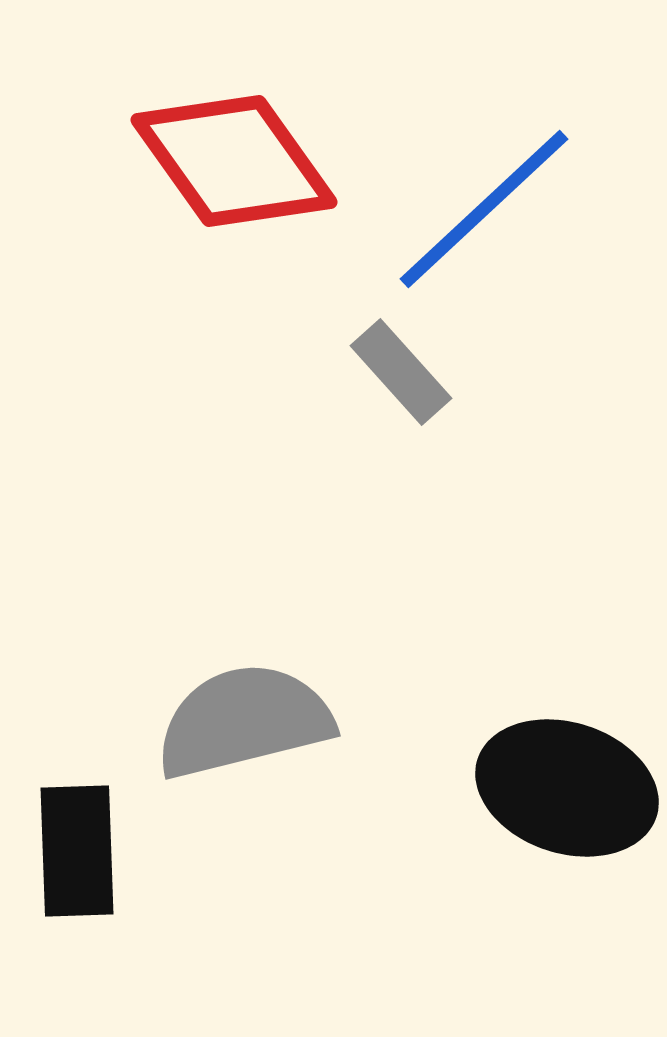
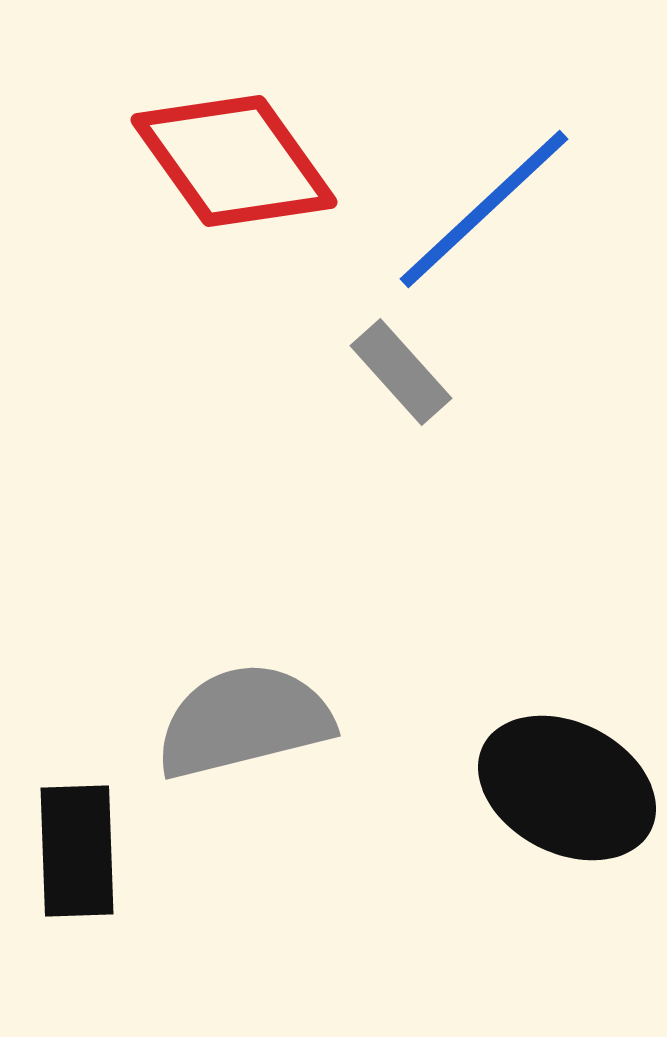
black ellipse: rotated 9 degrees clockwise
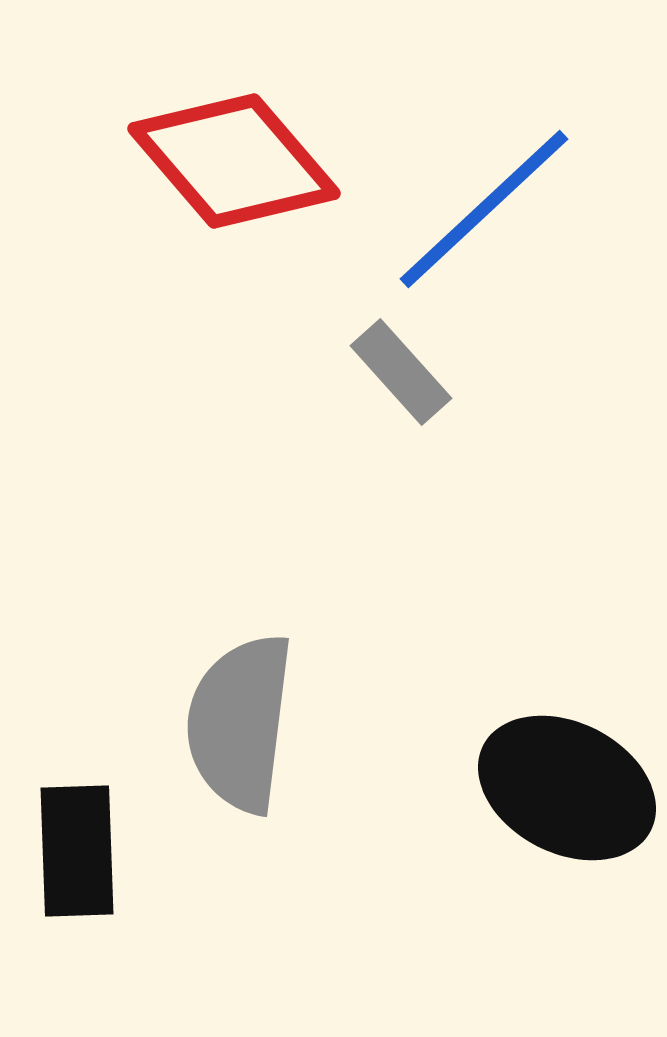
red diamond: rotated 5 degrees counterclockwise
gray semicircle: moved 4 px left, 2 px down; rotated 69 degrees counterclockwise
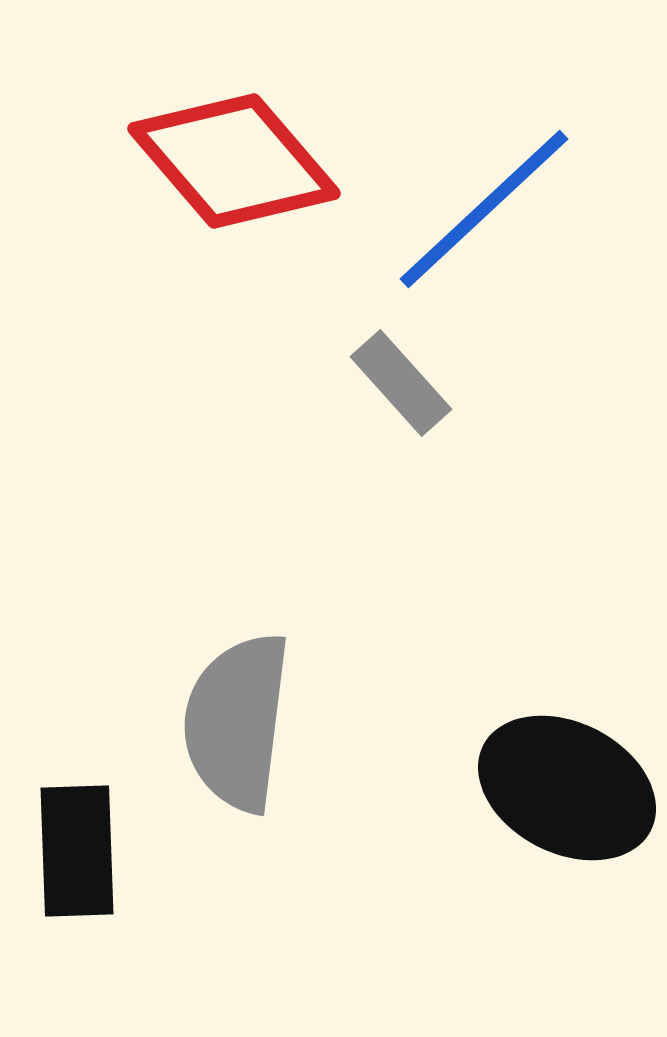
gray rectangle: moved 11 px down
gray semicircle: moved 3 px left, 1 px up
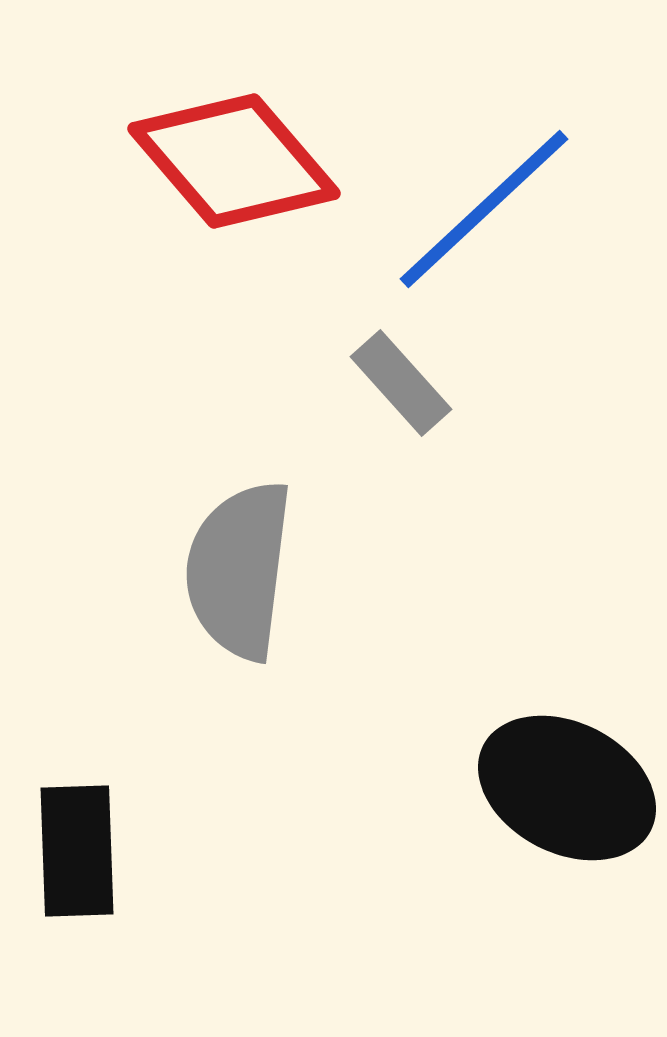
gray semicircle: moved 2 px right, 152 px up
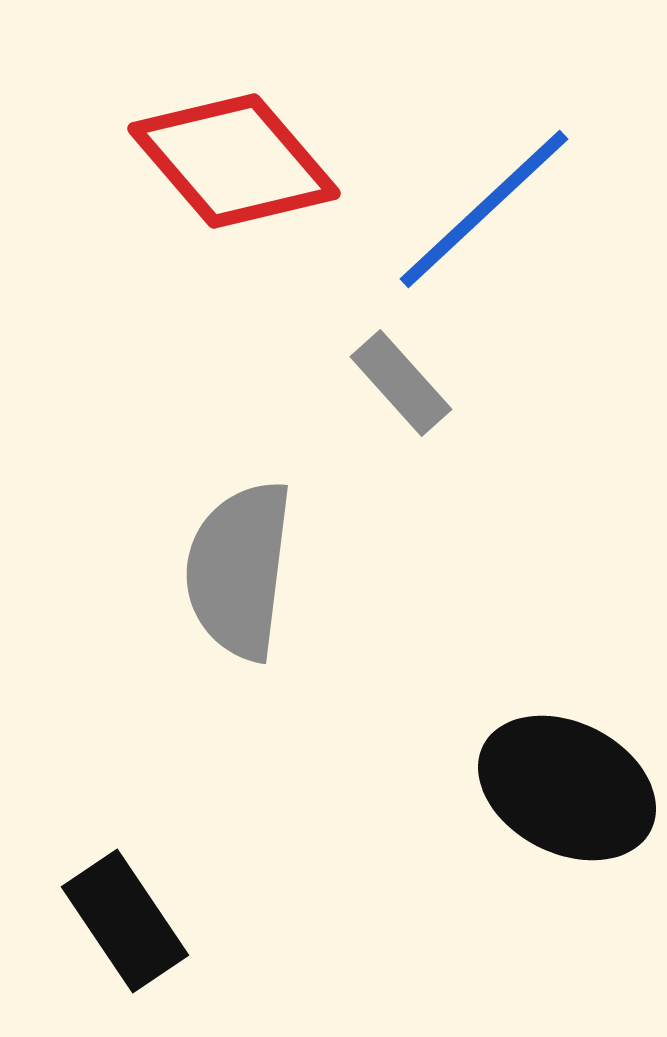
black rectangle: moved 48 px right, 70 px down; rotated 32 degrees counterclockwise
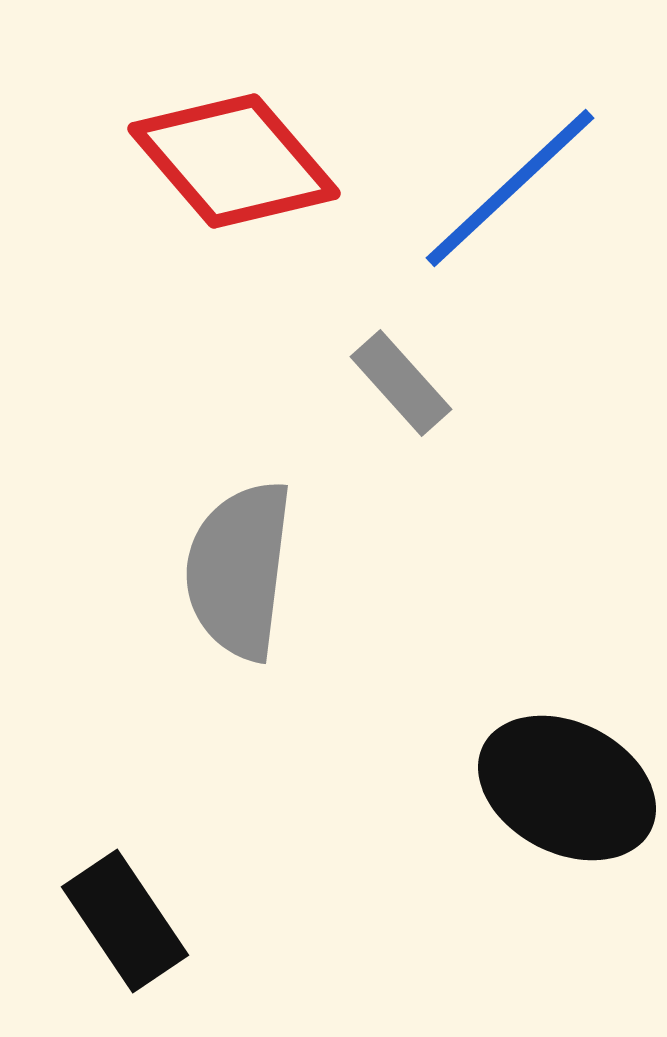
blue line: moved 26 px right, 21 px up
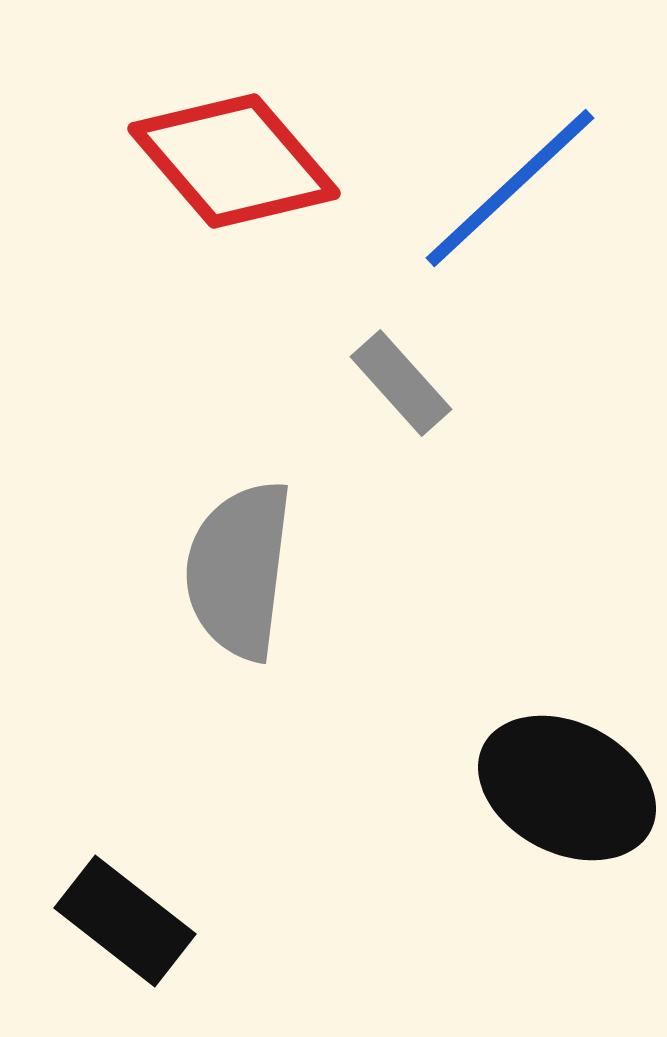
black rectangle: rotated 18 degrees counterclockwise
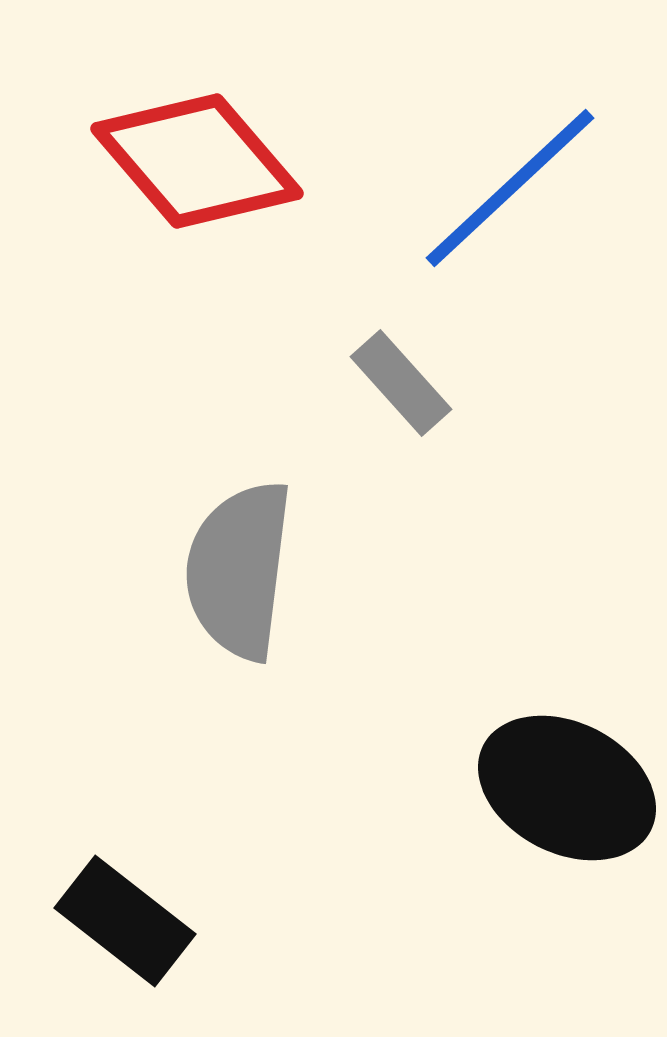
red diamond: moved 37 px left
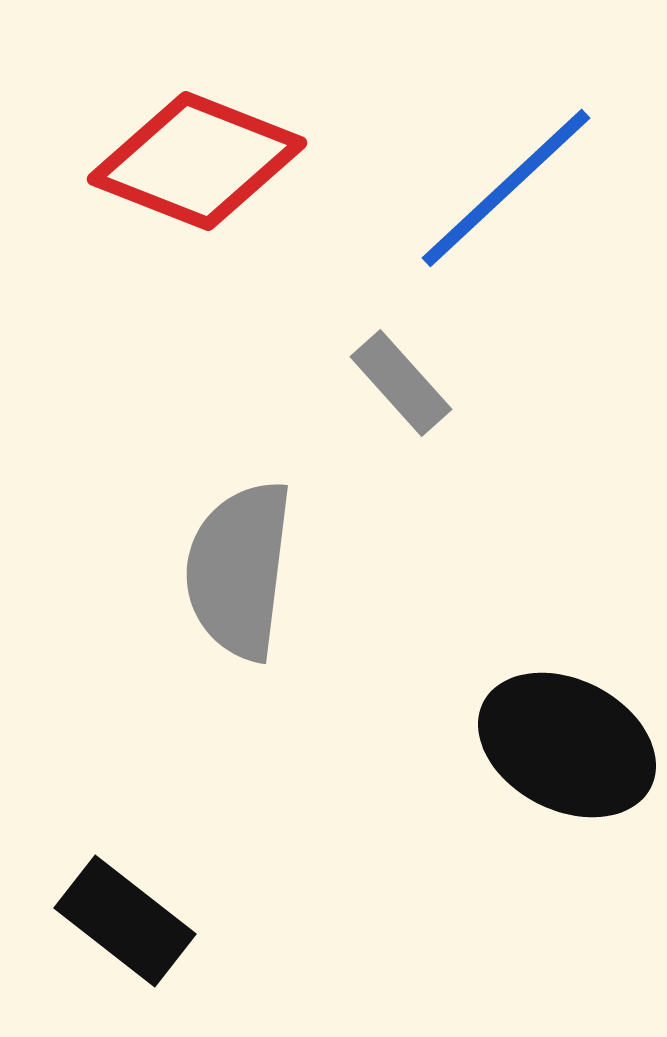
red diamond: rotated 28 degrees counterclockwise
blue line: moved 4 px left
black ellipse: moved 43 px up
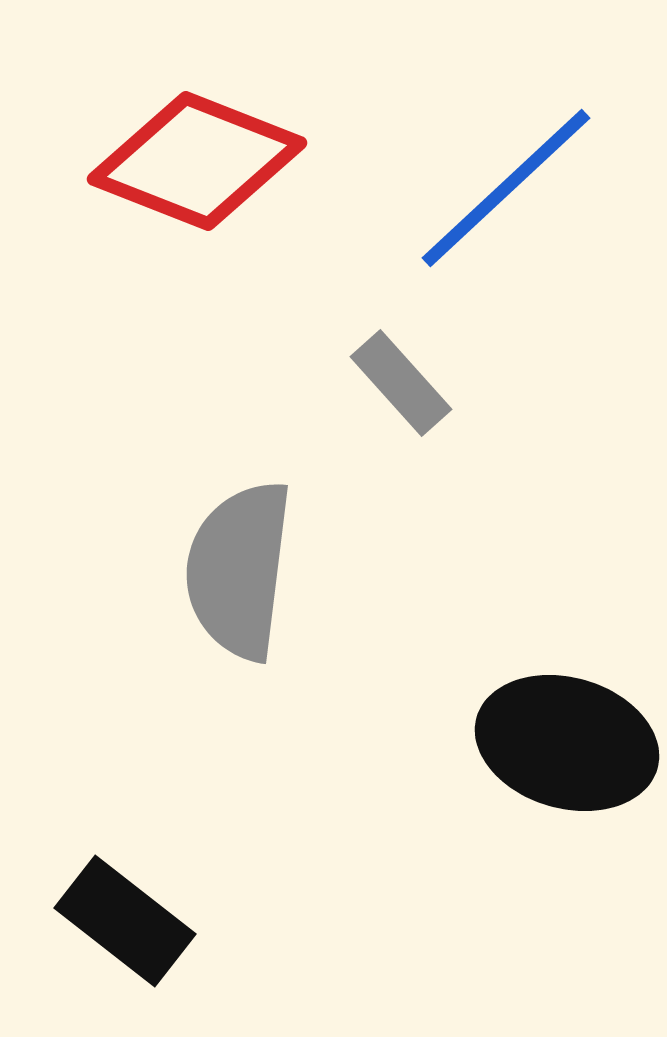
black ellipse: moved 2 px up; rotated 11 degrees counterclockwise
